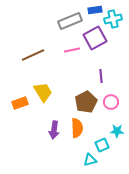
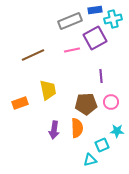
yellow trapezoid: moved 5 px right, 2 px up; rotated 20 degrees clockwise
brown pentagon: moved 2 px down; rotated 25 degrees clockwise
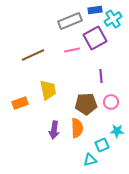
cyan cross: rotated 18 degrees counterclockwise
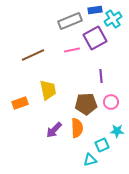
purple arrow: rotated 36 degrees clockwise
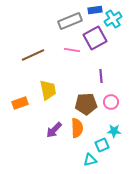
pink line: rotated 21 degrees clockwise
cyan star: moved 3 px left
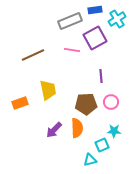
cyan cross: moved 4 px right
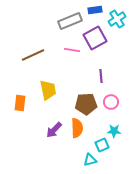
orange rectangle: rotated 63 degrees counterclockwise
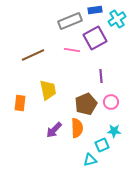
brown pentagon: rotated 20 degrees counterclockwise
